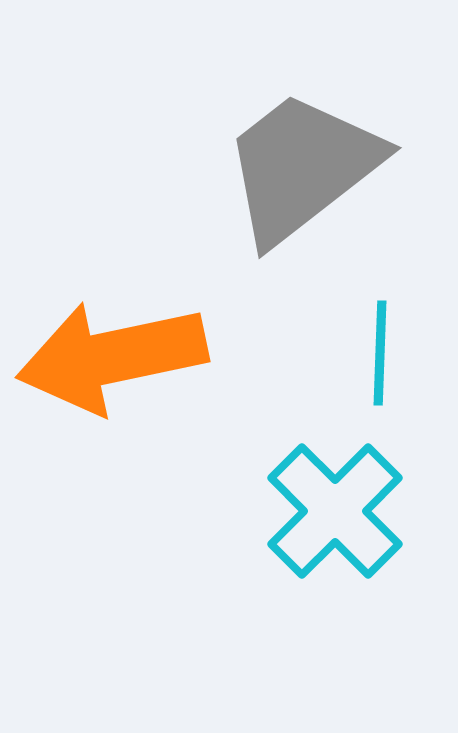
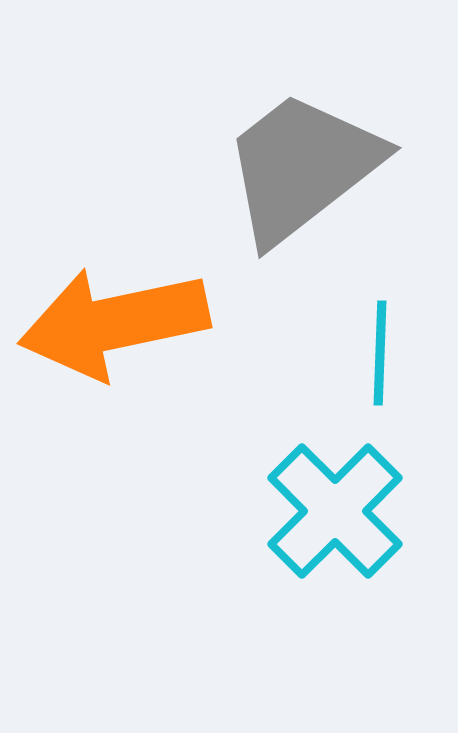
orange arrow: moved 2 px right, 34 px up
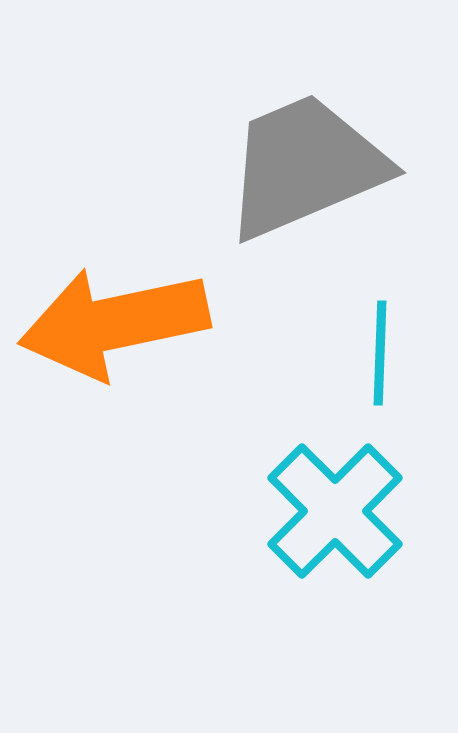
gray trapezoid: moved 3 px right, 1 px up; rotated 15 degrees clockwise
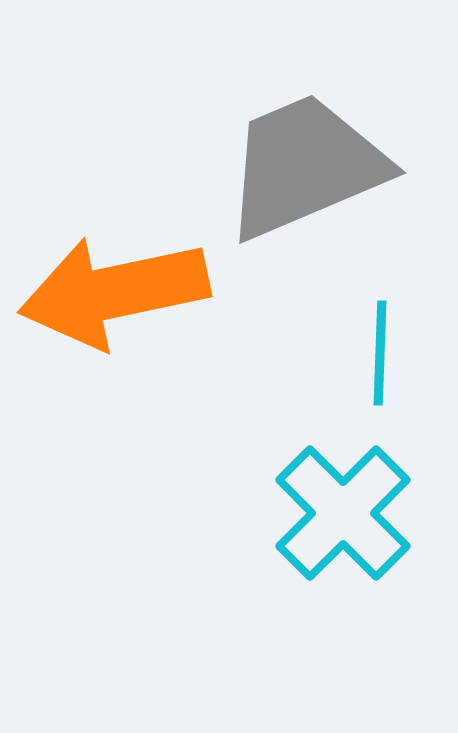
orange arrow: moved 31 px up
cyan cross: moved 8 px right, 2 px down
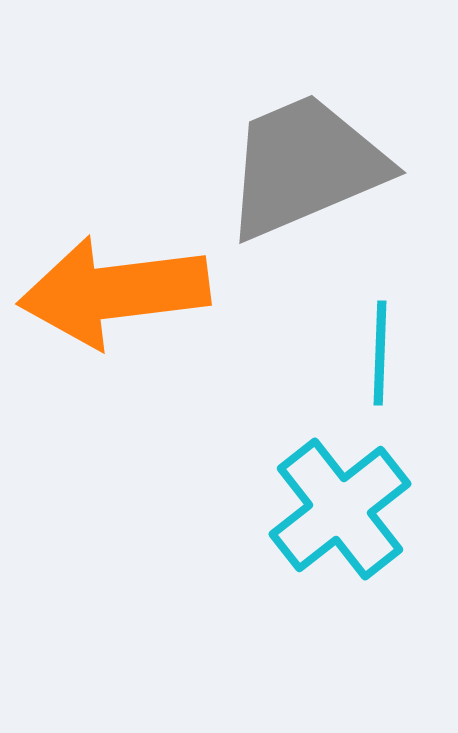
orange arrow: rotated 5 degrees clockwise
cyan cross: moved 3 px left, 4 px up; rotated 7 degrees clockwise
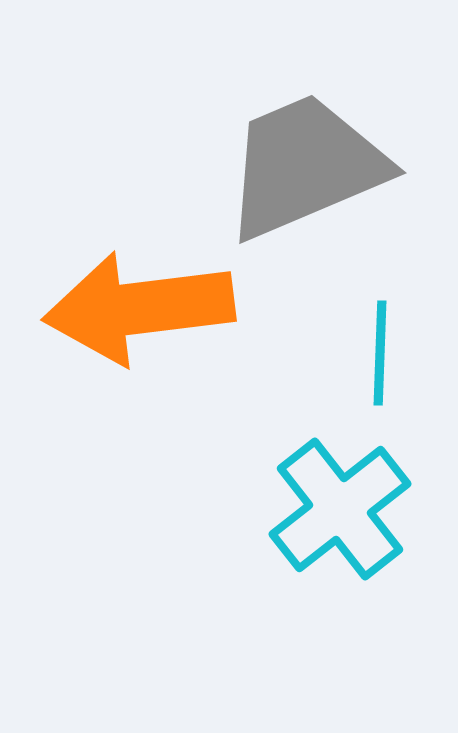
orange arrow: moved 25 px right, 16 px down
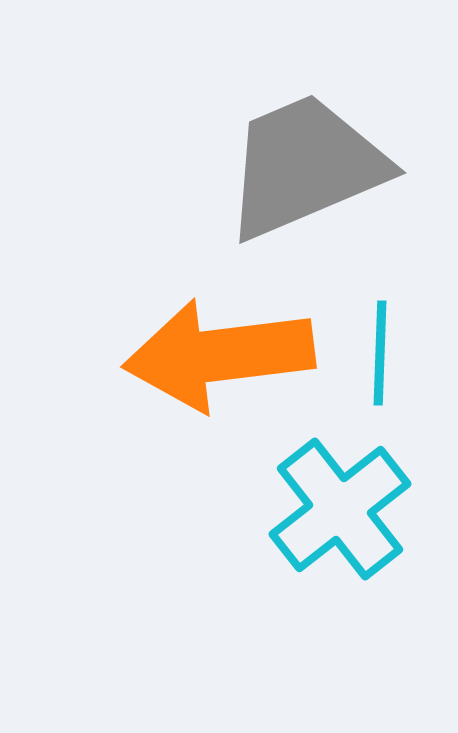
orange arrow: moved 80 px right, 47 px down
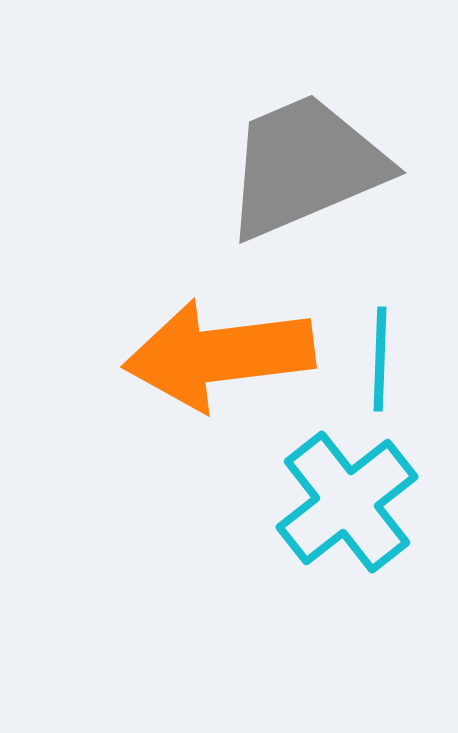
cyan line: moved 6 px down
cyan cross: moved 7 px right, 7 px up
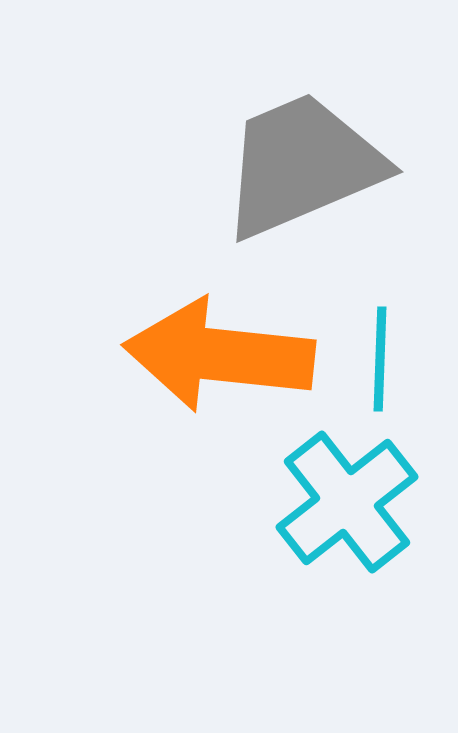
gray trapezoid: moved 3 px left, 1 px up
orange arrow: rotated 13 degrees clockwise
